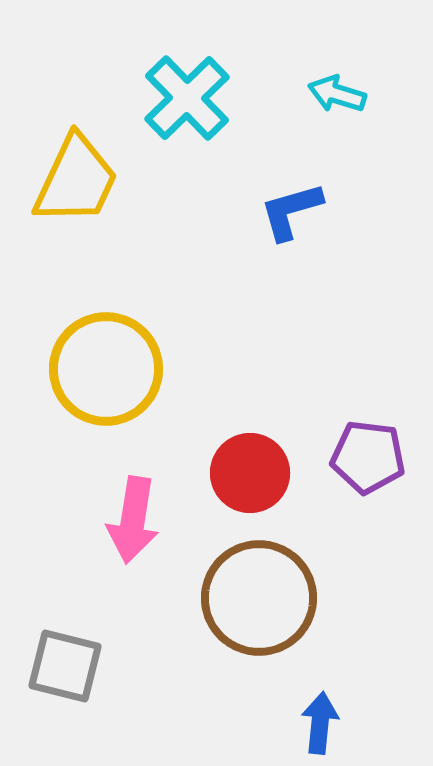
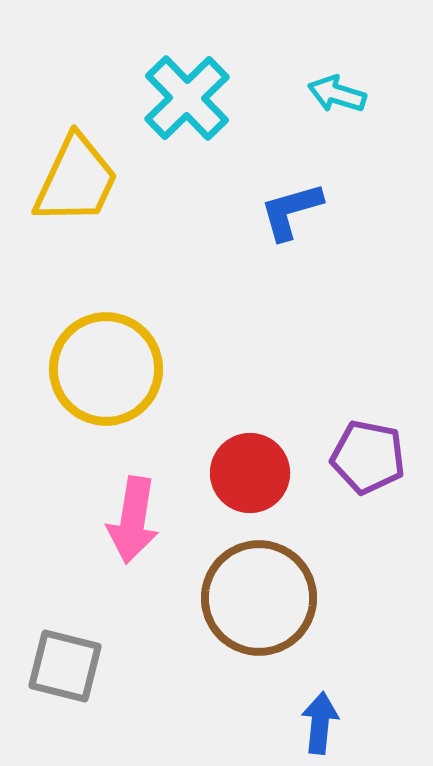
purple pentagon: rotated 4 degrees clockwise
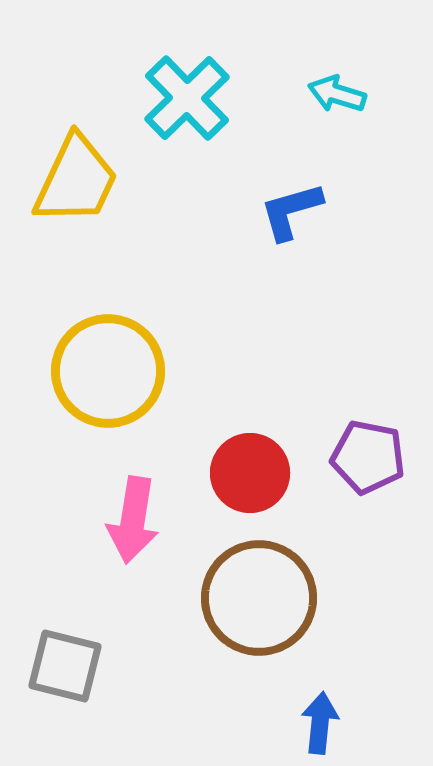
yellow circle: moved 2 px right, 2 px down
